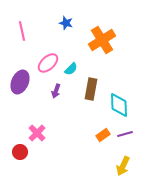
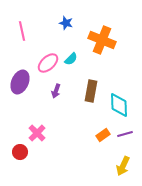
orange cross: rotated 36 degrees counterclockwise
cyan semicircle: moved 10 px up
brown rectangle: moved 2 px down
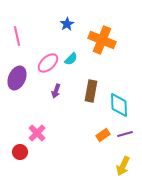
blue star: moved 1 px right, 1 px down; rotated 24 degrees clockwise
pink line: moved 5 px left, 5 px down
purple ellipse: moved 3 px left, 4 px up
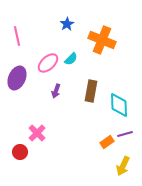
orange rectangle: moved 4 px right, 7 px down
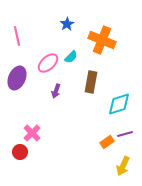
cyan semicircle: moved 2 px up
brown rectangle: moved 9 px up
cyan diamond: moved 1 px up; rotated 75 degrees clockwise
pink cross: moved 5 px left
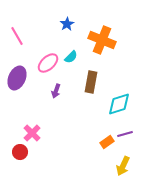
pink line: rotated 18 degrees counterclockwise
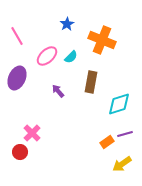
pink ellipse: moved 1 px left, 7 px up
purple arrow: moved 2 px right; rotated 120 degrees clockwise
yellow arrow: moved 1 px left, 2 px up; rotated 30 degrees clockwise
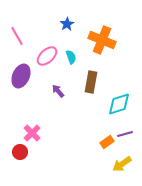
cyan semicircle: rotated 64 degrees counterclockwise
purple ellipse: moved 4 px right, 2 px up
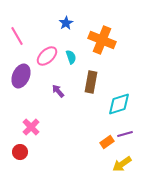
blue star: moved 1 px left, 1 px up
pink cross: moved 1 px left, 6 px up
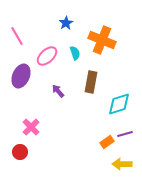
cyan semicircle: moved 4 px right, 4 px up
yellow arrow: rotated 36 degrees clockwise
